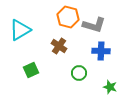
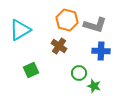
orange hexagon: moved 1 px left, 3 px down
gray L-shape: moved 1 px right
green star: moved 16 px left, 1 px up
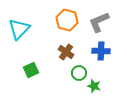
gray L-shape: moved 4 px right, 3 px up; rotated 140 degrees clockwise
cyan triangle: moved 1 px left, 1 px up; rotated 15 degrees counterclockwise
brown cross: moved 7 px right, 6 px down
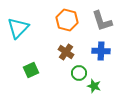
gray L-shape: moved 3 px right, 1 px up; rotated 85 degrees counterclockwise
cyan triangle: moved 1 px left, 1 px up
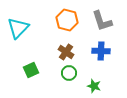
green circle: moved 10 px left
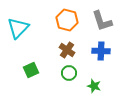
brown cross: moved 1 px right, 2 px up
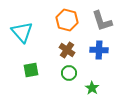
cyan triangle: moved 4 px right, 4 px down; rotated 25 degrees counterclockwise
blue cross: moved 2 px left, 1 px up
green square: rotated 14 degrees clockwise
green star: moved 2 px left, 2 px down; rotated 16 degrees clockwise
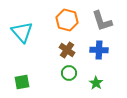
green square: moved 9 px left, 12 px down
green star: moved 4 px right, 5 px up
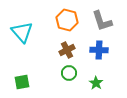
brown cross: rotated 28 degrees clockwise
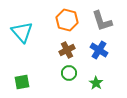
blue cross: rotated 30 degrees clockwise
